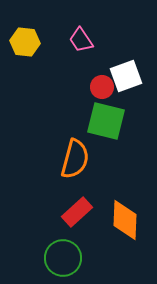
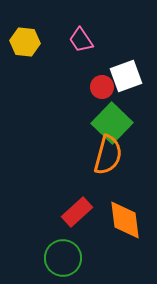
green square: moved 6 px right, 2 px down; rotated 30 degrees clockwise
orange semicircle: moved 33 px right, 4 px up
orange diamond: rotated 9 degrees counterclockwise
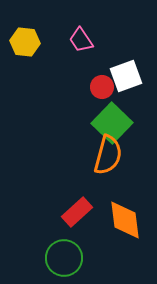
green circle: moved 1 px right
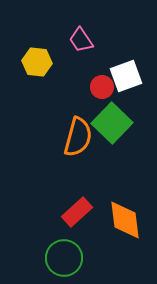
yellow hexagon: moved 12 px right, 20 px down
orange semicircle: moved 30 px left, 18 px up
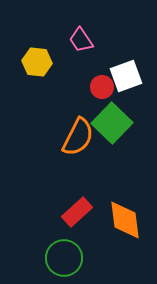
orange semicircle: rotated 12 degrees clockwise
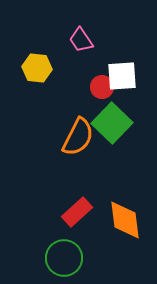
yellow hexagon: moved 6 px down
white square: moved 4 px left; rotated 16 degrees clockwise
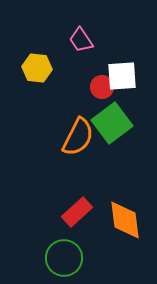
green square: rotated 9 degrees clockwise
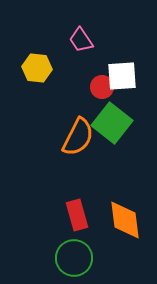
green square: rotated 15 degrees counterclockwise
red rectangle: moved 3 px down; rotated 64 degrees counterclockwise
green circle: moved 10 px right
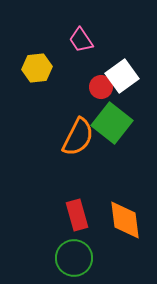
yellow hexagon: rotated 12 degrees counterclockwise
white square: rotated 32 degrees counterclockwise
red circle: moved 1 px left
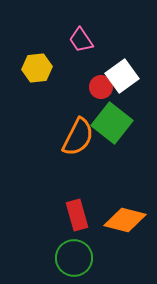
orange diamond: rotated 69 degrees counterclockwise
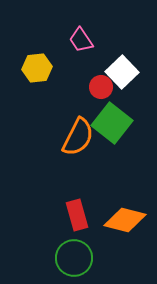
white square: moved 4 px up; rotated 8 degrees counterclockwise
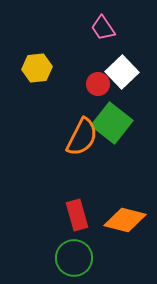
pink trapezoid: moved 22 px right, 12 px up
red circle: moved 3 px left, 3 px up
orange semicircle: moved 4 px right
